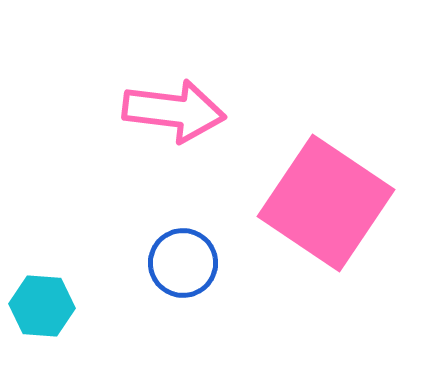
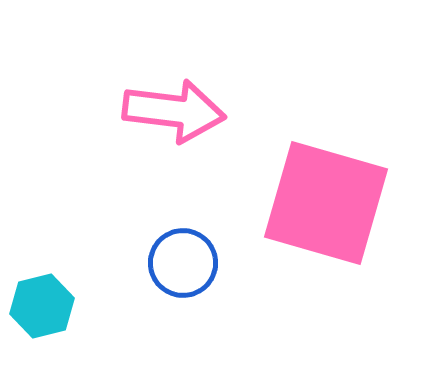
pink square: rotated 18 degrees counterclockwise
cyan hexagon: rotated 18 degrees counterclockwise
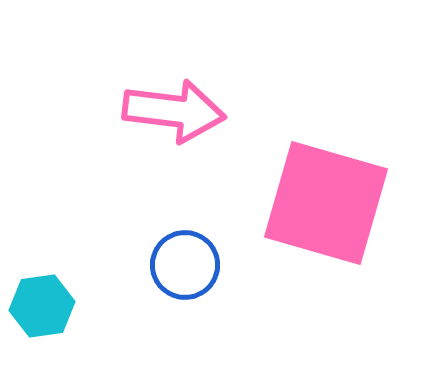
blue circle: moved 2 px right, 2 px down
cyan hexagon: rotated 6 degrees clockwise
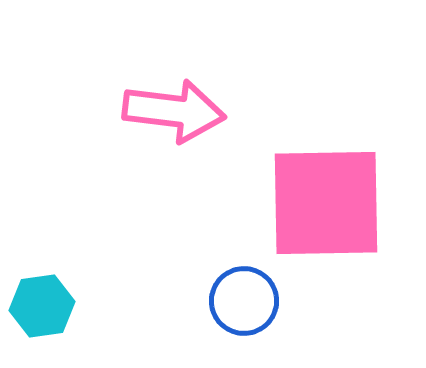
pink square: rotated 17 degrees counterclockwise
blue circle: moved 59 px right, 36 px down
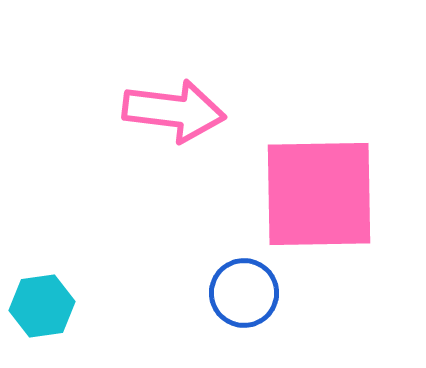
pink square: moved 7 px left, 9 px up
blue circle: moved 8 px up
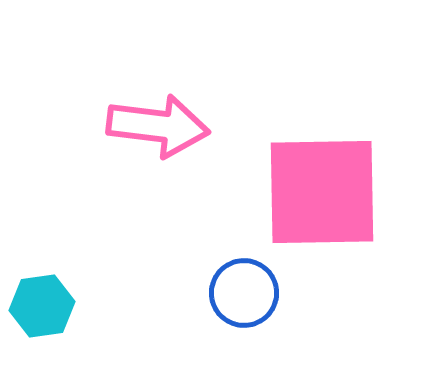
pink arrow: moved 16 px left, 15 px down
pink square: moved 3 px right, 2 px up
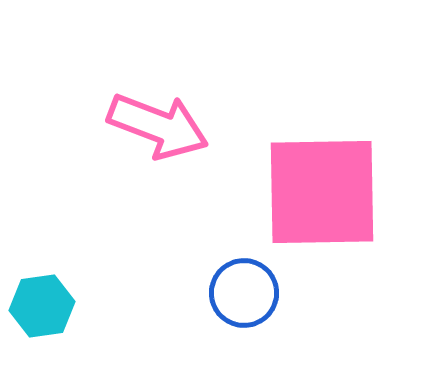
pink arrow: rotated 14 degrees clockwise
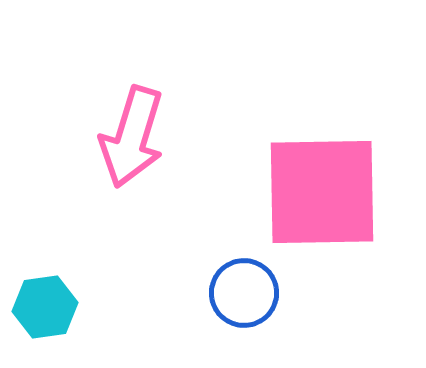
pink arrow: moved 26 px left, 11 px down; rotated 86 degrees clockwise
cyan hexagon: moved 3 px right, 1 px down
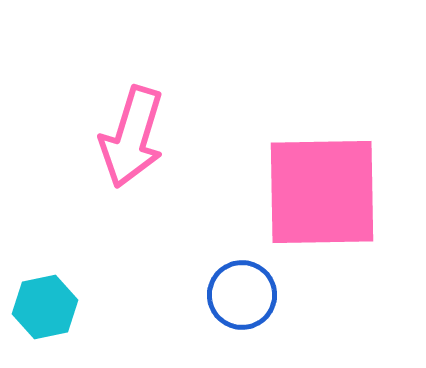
blue circle: moved 2 px left, 2 px down
cyan hexagon: rotated 4 degrees counterclockwise
